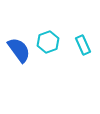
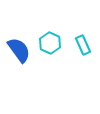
cyan hexagon: moved 2 px right, 1 px down; rotated 15 degrees counterclockwise
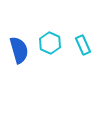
blue semicircle: rotated 20 degrees clockwise
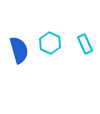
cyan rectangle: moved 2 px right, 1 px up
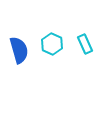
cyan hexagon: moved 2 px right, 1 px down
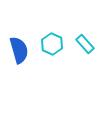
cyan rectangle: rotated 18 degrees counterclockwise
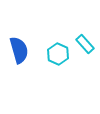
cyan hexagon: moved 6 px right, 10 px down
